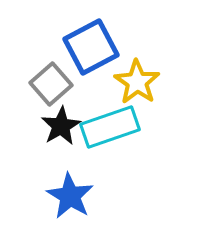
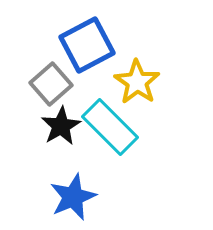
blue square: moved 4 px left, 2 px up
cyan rectangle: rotated 64 degrees clockwise
blue star: moved 3 px right, 1 px down; rotated 18 degrees clockwise
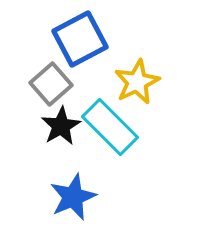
blue square: moved 7 px left, 6 px up
yellow star: rotated 12 degrees clockwise
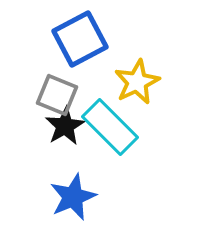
gray square: moved 6 px right, 11 px down; rotated 27 degrees counterclockwise
black star: moved 4 px right
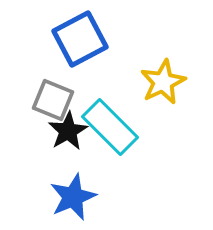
yellow star: moved 26 px right
gray square: moved 4 px left, 5 px down
black star: moved 3 px right, 5 px down
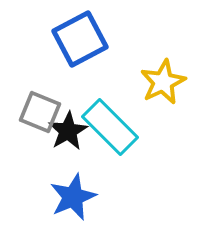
gray square: moved 13 px left, 12 px down
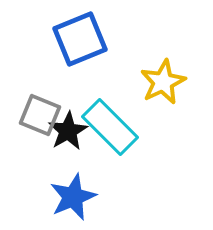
blue square: rotated 6 degrees clockwise
gray square: moved 3 px down
